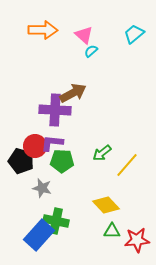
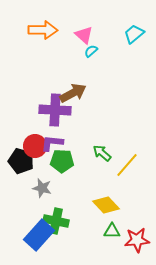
green arrow: rotated 78 degrees clockwise
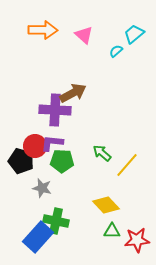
cyan semicircle: moved 25 px right
blue rectangle: moved 1 px left, 2 px down
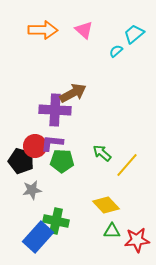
pink triangle: moved 5 px up
gray star: moved 10 px left, 2 px down; rotated 24 degrees counterclockwise
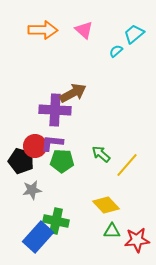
green arrow: moved 1 px left, 1 px down
